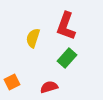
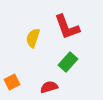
red L-shape: moved 1 px right, 1 px down; rotated 40 degrees counterclockwise
green rectangle: moved 1 px right, 4 px down
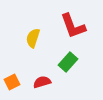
red L-shape: moved 6 px right, 1 px up
red semicircle: moved 7 px left, 5 px up
